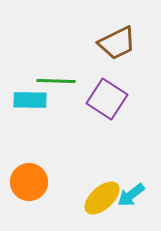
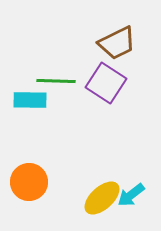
purple square: moved 1 px left, 16 px up
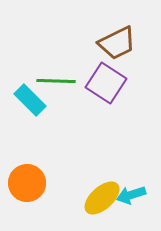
cyan rectangle: rotated 44 degrees clockwise
orange circle: moved 2 px left, 1 px down
cyan arrow: rotated 20 degrees clockwise
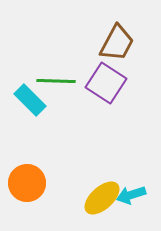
brown trapezoid: rotated 36 degrees counterclockwise
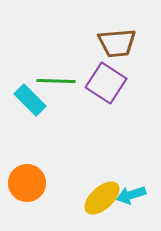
brown trapezoid: rotated 57 degrees clockwise
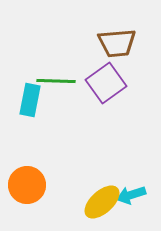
purple square: rotated 21 degrees clockwise
cyan rectangle: rotated 56 degrees clockwise
orange circle: moved 2 px down
yellow ellipse: moved 4 px down
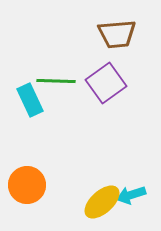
brown trapezoid: moved 9 px up
cyan rectangle: rotated 36 degrees counterclockwise
